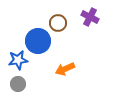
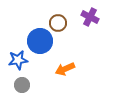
blue circle: moved 2 px right
gray circle: moved 4 px right, 1 px down
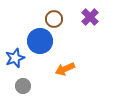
purple cross: rotated 18 degrees clockwise
brown circle: moved 4 px left, 4 px up
blue star: moved 3 px left, 2 px up; rotated 12 degrees counterclockwise
gray circle: moved 1 px right, 1 px down
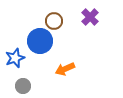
brown circle: moved 2 px down
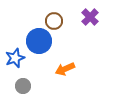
blue circle: moved 1 px left
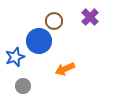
blue star: moved 1 px up
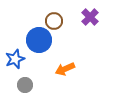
blue circle: moved 1 px up
blue star: moved 2 px down
gray circle: moved 2 px right, 1 px up
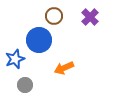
brown circle: moved 5 px up
orange arrow: moved 1 px left, 1 px up
